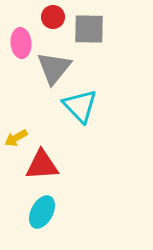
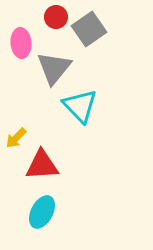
red circle: moved 3 px right
gray square: rotated 36 degrees counterclockwise
yellow arrow: rotated 15 degrees counterclockwise
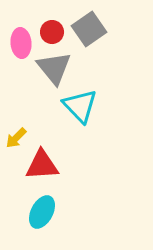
red circle: moved 4 px left, 15 px down
gray triangle: rotated 18 degrees counterclockwise
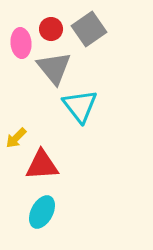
red circle: moved 1 px left, 3 px up
cyan triangle: rotated 6 degrees clockwise
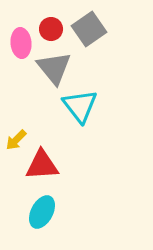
yellow arrow: moved 2 px down
